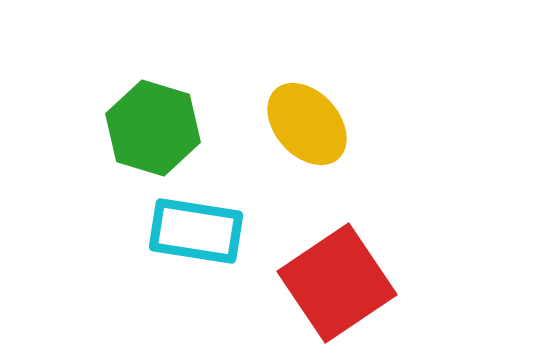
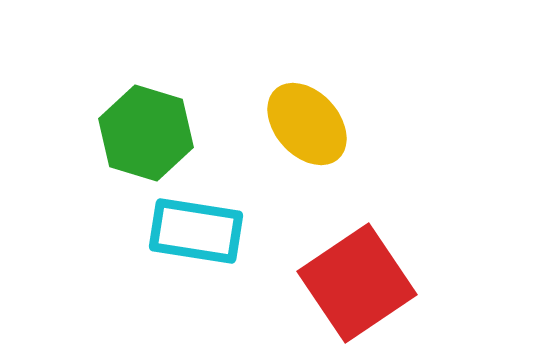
green hexagon: moved 7 px left, 5 px down
red square: moved 20 px right
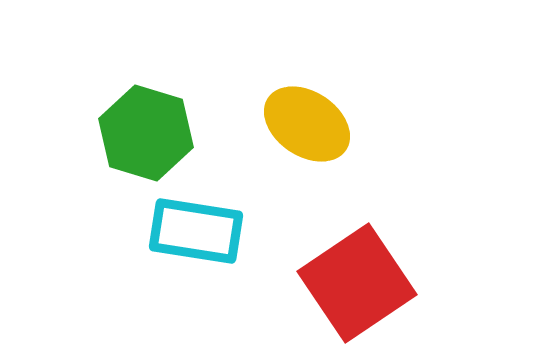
yellow ellipse: rotated 14 degrees counterclockwise
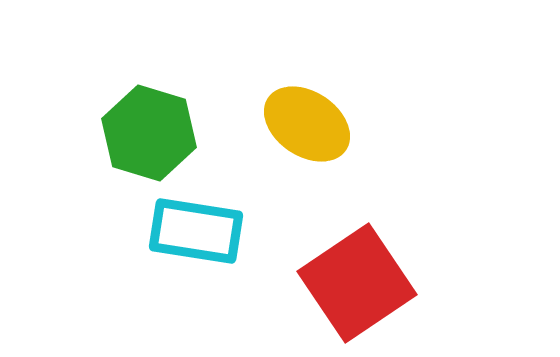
green hexagon: moved 3 px right
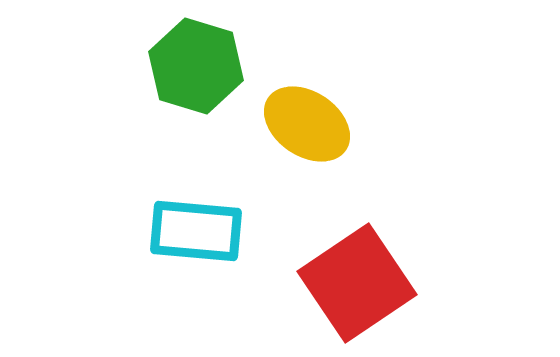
green hexagon: moved 47 px right, 67 px up
cyan rectangle: rotated 4 degrees counterclockwise
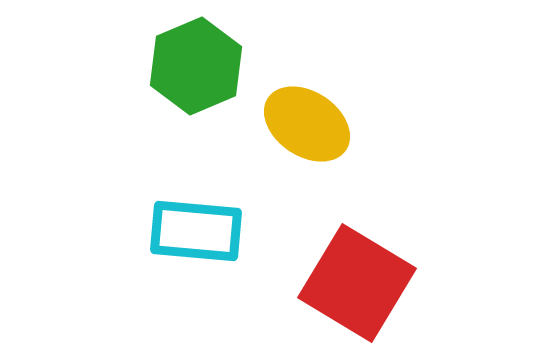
green hexagon: rotated 20 degrees clockwise
red square: rotated 25 degrees counterclockwise
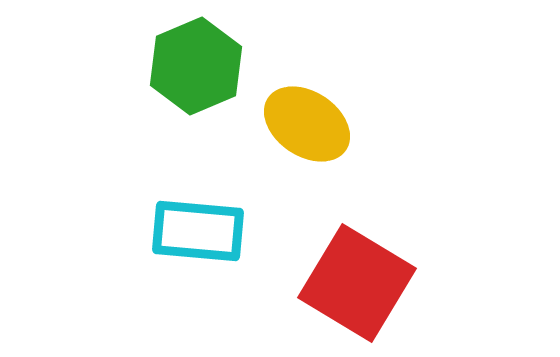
cyan rectangle: moved 2 px right
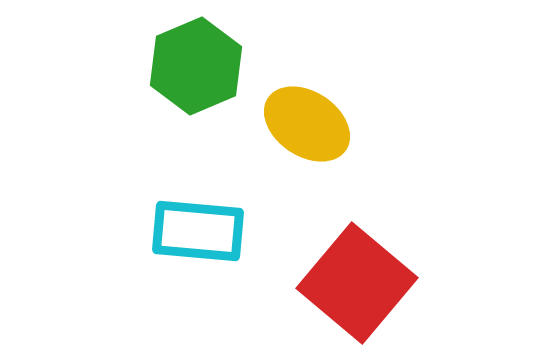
red square: rotated 9 degrees clockwise
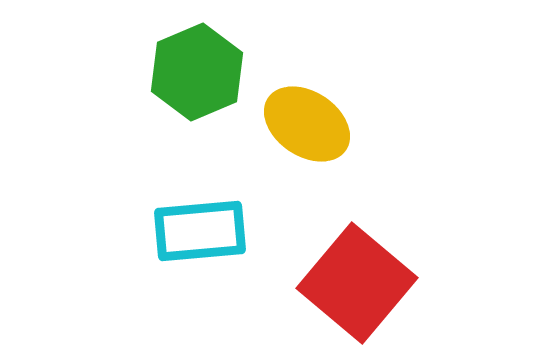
green hexagon: moved 1 px right, 6 px down
cyan rectangle: moved 2 px right; rotated 10 degrees counterclockwise
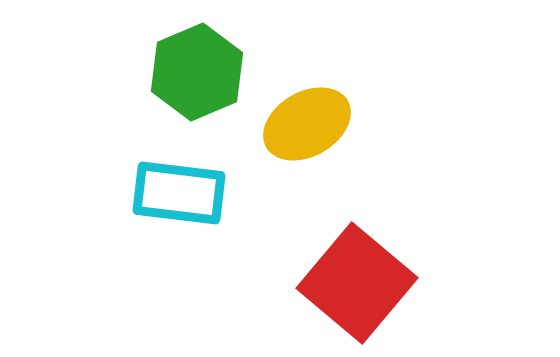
yellow ellipse: rotated 64 degrees counterclockwise
cyan rectangle: moved 21 px left, 38 px up; rotated 12 degrees clockwise
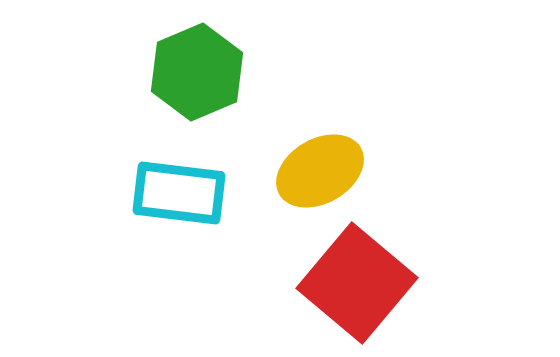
yellow ellipse: moved 13 px right, 47 px down
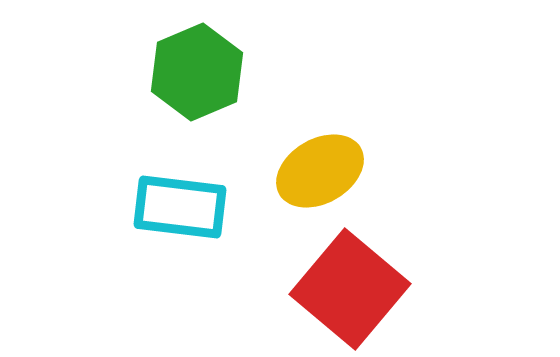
cyan rectangle: moved 1 px right, 14 px down
red square: moved 7 px left, 6 px down
